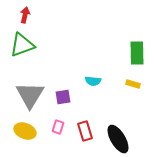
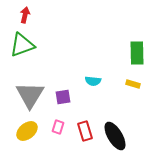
yellow ellipse: moved 2 px right; rotated 60 degrees counterclockwise
black ellipse: moved 3 px left, 3 px up
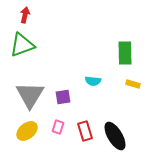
green rectangle: moved 12 px left
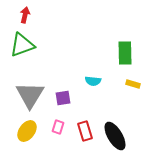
purple square: moved 1 px down
yellow ellipse: rotated 15 degrees counterclockwise
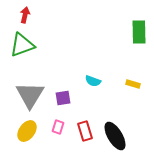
green rectangle: moved 14 px right, 21 px up
cyan semicircle: rotated 14 degrees clockwise
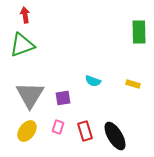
red arrow: rotated 21 degrees counterclockwise
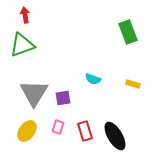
green rectangle: moved 11 px left; rotated 20 degrees counterclockwise
cyan semicircle: moved 2 px up
gray triangle: moved 4 px right, 2 px up
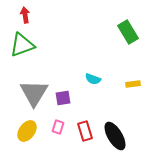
green rectangle: rotated 10 degrees counterclockwise
yellow rectangle: rotated 24 degrees counterclockwise
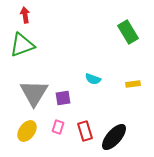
black ellipse: moved 1 px left, 1 px down; rotated 72 degrees clockwise
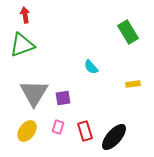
cyan semicircle: moved 2 px left, 12 px up; rotated 28 degrees clockwise
